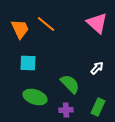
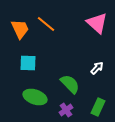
purple cross: rotated 32 degrees counterclockwise
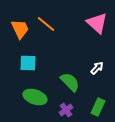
green semicircle: moved 2 px up
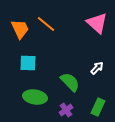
green ellipse: rotated 10 degrees counterclockwise
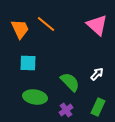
pink triangle: moved 2 px down
white arrow: moved 6 px down
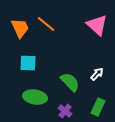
orange trapezoid: moved 1 px up
purple cross: moved 1 px left, 1 px down; rotated 16 degrees counterclockwise
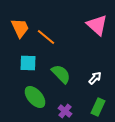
orange line: moved 13 px down
white arrow: moved 2 px left, 4 px down
green semicircle: moved 9 px left, 8 px up
green ellipse: rotated 40 degrees clockwise
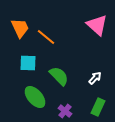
green semicircle: moved 2 px left, 2 px down
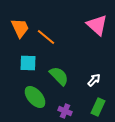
white arrow: moved 1 px left, 2 px down
purple cross: rotated 16 degrees counterclockwise
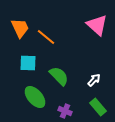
green rectangle: rotated 66 degrees counterclockwise
